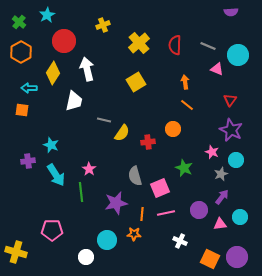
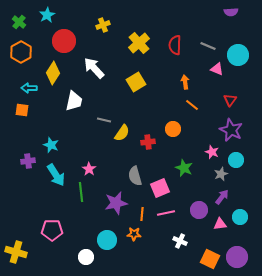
white arrow at (87, 69): moved 7 px right, 1 px up; rotated 30 degrees counterclockwise
orange line at (187, 105): moved 5 px right
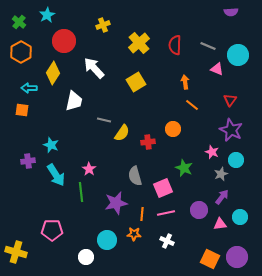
pink square at (160, 188): moved 3 px right
white cross at (180, 241): moved 13 px left
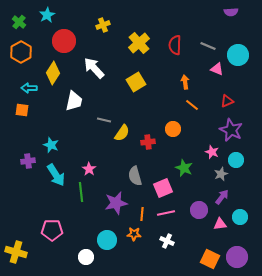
red triangle at (230, 100): moved 3 px left, 1 px down; rotated 32 degrees clockwise
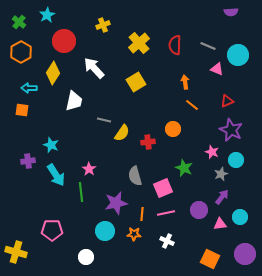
cyan circle at (107, 240): moved 2 px left, 9 px up
purple circle at (237, 257): moved 8 px right, 3 px up
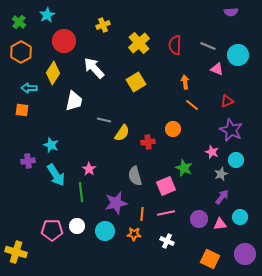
pink square at (163, 188): moved 3 px right, 2 px up
purple circle at (199, 210): moved 9 px down
white circle at (86, 257): moved 9 px left, 31 px up
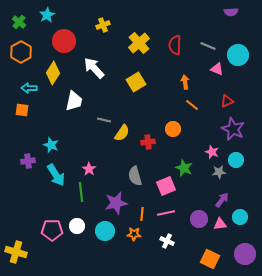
purple star at (231, 130): moved 2 px right, 1 px up
gray star at (221, 174): moved 2 px left, 2 px up; rotated 16 degrees clockwise
purple arrow at (222, 197): moved 3 px down
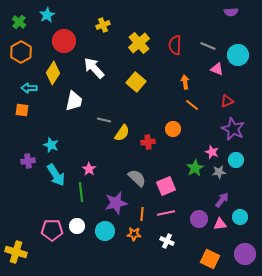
yellow square at (136, 82): rotated 18 degrees counterclockwise
green star at (184, 168): moved 11 px right; rotated 18 degrees clockwise
gray semicircle at (135, 176): moved 2 px right, 2 px down; rotated 150 degrees clockwise
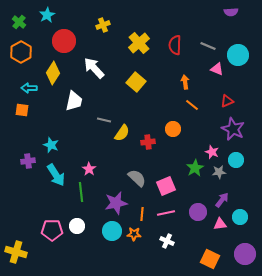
purple circle at (199, 219): moved 1 px left, 7 px up
cyan circle at (105, 231): moved 7 px right
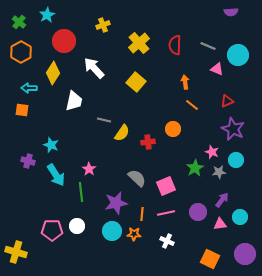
purple cross at (28, 161): rotated 24 degrees clockwise
